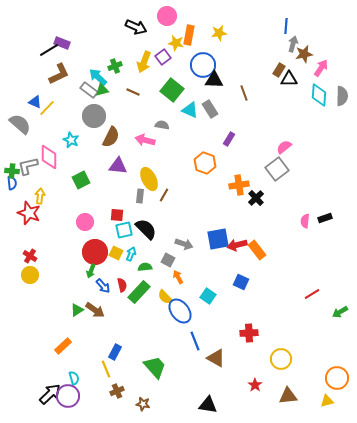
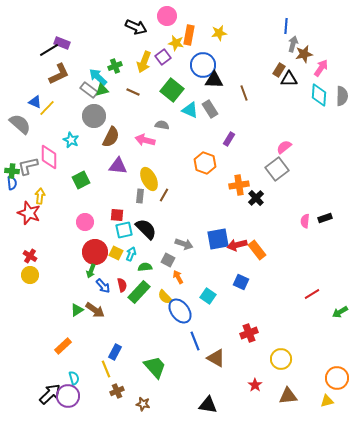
red cross at (249, 333): rotated 18 degrees counterclockwise
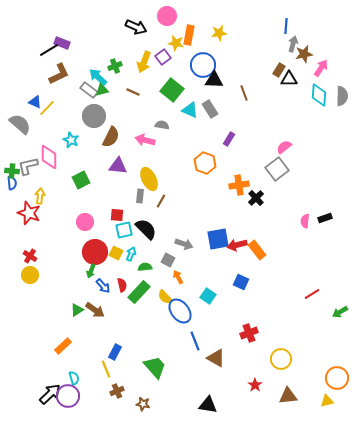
brown line at (164, 195): moved 3 px left, 6 px down
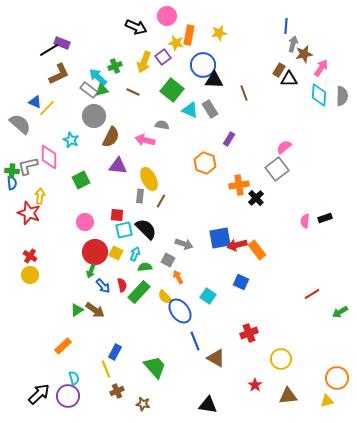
blue square at (218, 239): moved 2 px right, 1 px up
cyan arrow at (131, 254): moved 4 px right
black arrow at (50, 394): moved 11 px left
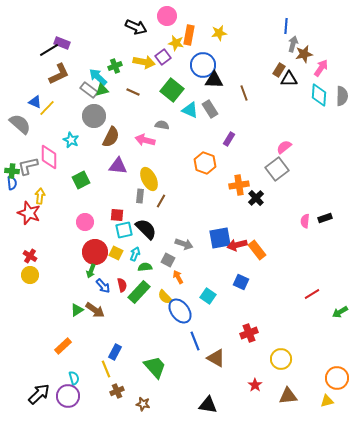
yellow arrow at (144, 62): rotated 100 degrees counterclockwise
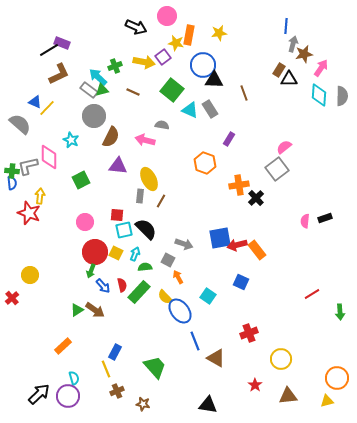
red cross at (30, 256): moved 18 px left, 42 px down; rotated 16 degrees clockwise
green arrow at (340, 312): rotated 63 degrees counterclockwise
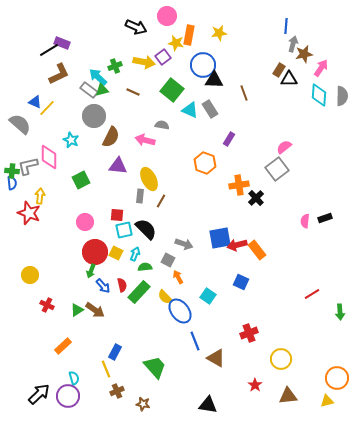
red cross at (12, 298): moved 35 px right, 7 px down; rotated 24 degrees counterclockwise
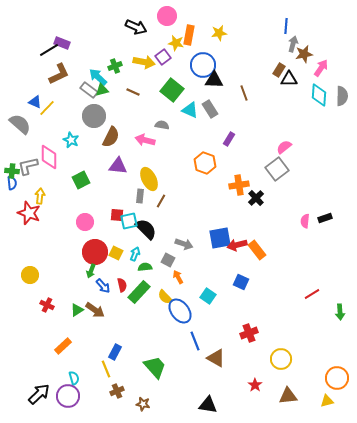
cyan square at (124, 230): moved 5 px right, 9 px up
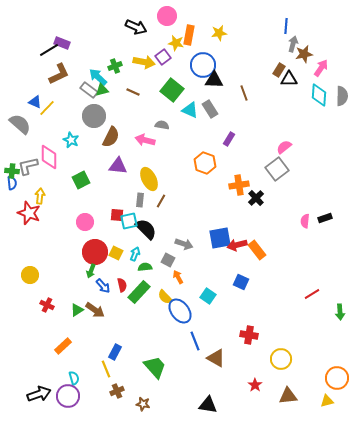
gray rectangle at (140, 196): moved 4 px down
red cross at (249, 333): moved 2 px down; rotated 30 degrees clockwise
black arrow at (39, 394): rotated 25 degrees clockwise
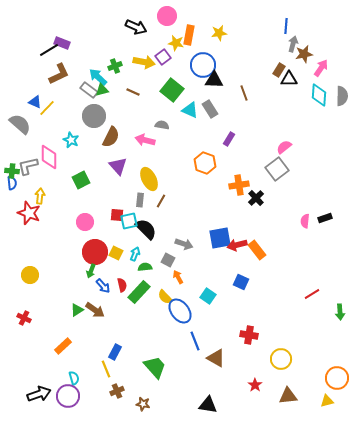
purple triangle at (118, 166): rotated 42 degrees clockwise
red cross at (47, 305): moved 23 px left, 13 px down
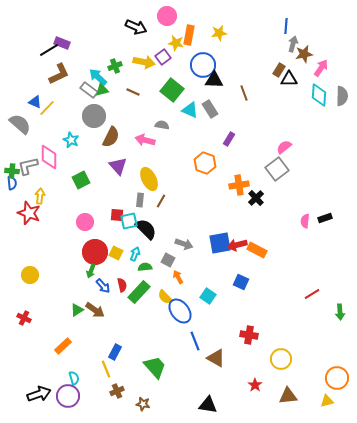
blue square at (220, 238): moved 5 px down
orange rectangle at (257, 250): rotated 24 degrees counterclockwise
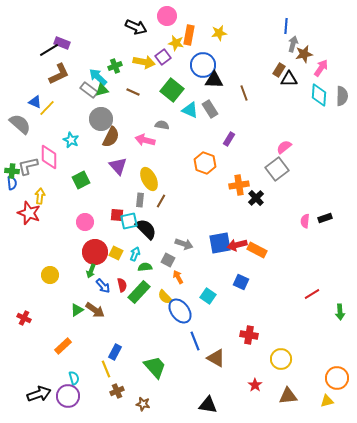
gray circle at (94, 116): moved 7 px right, 3 px down
yellow circle at (30, 275): moved 20 px right
